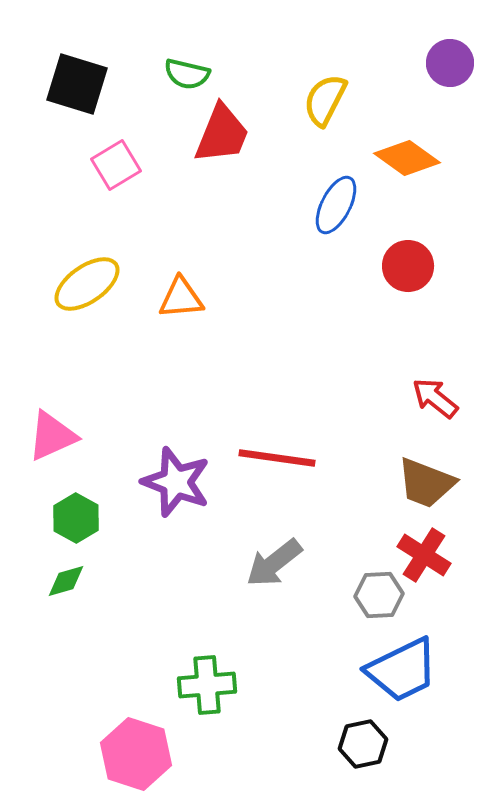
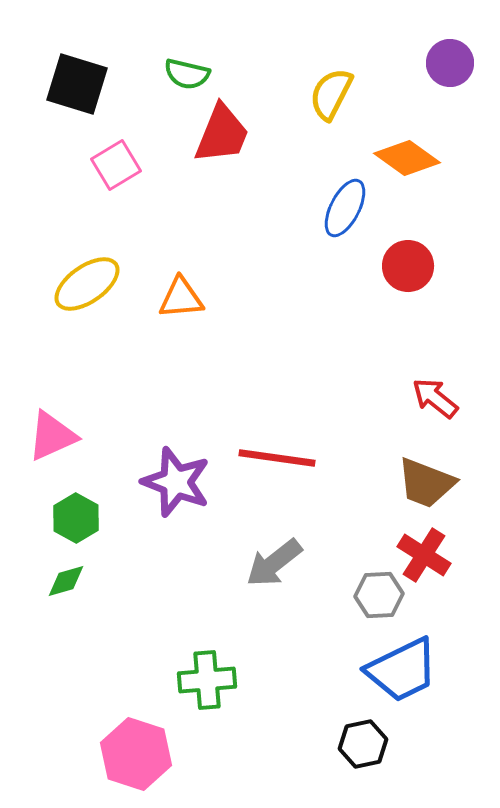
yellow semicircle: moved 6 px right, 6 px up
blue ellipse: moved 9 px right, 3 px down
green cross: moved 5 px up
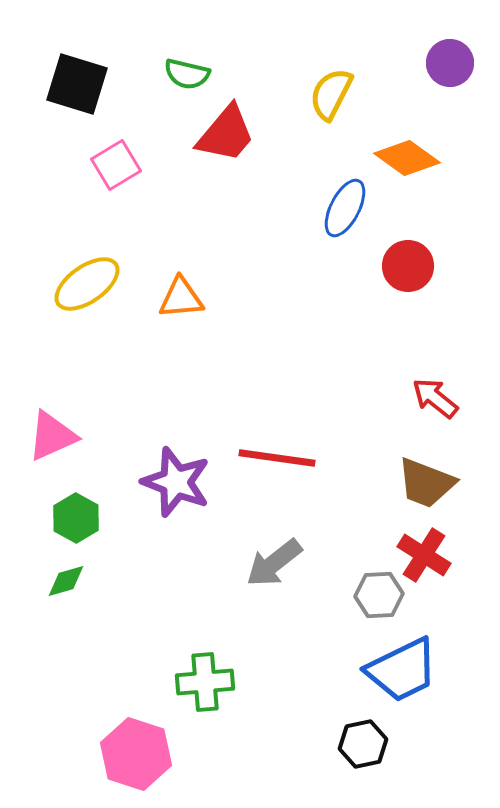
red trapezoid: moved 4 px right; rotated 18 degrees clockwise
green cross: moved 2 px left, 2 px down
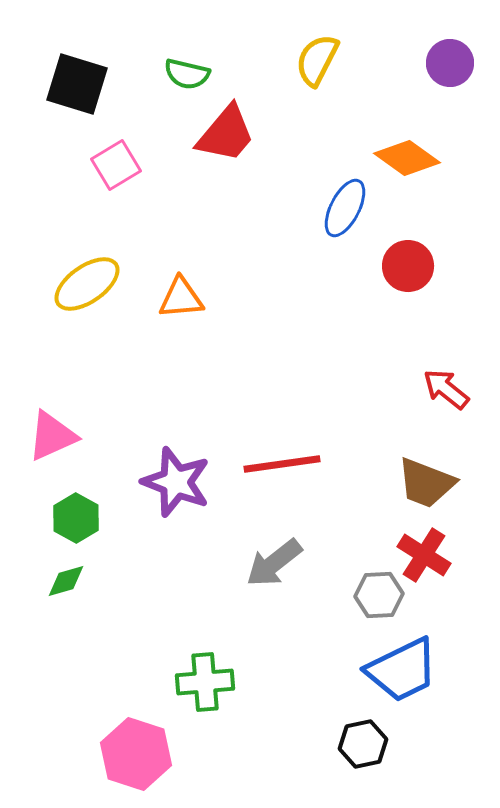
yellow semicircle: moved 14 px left, 34 px up
red arrow: moved 11 px right, 9 px up
red line: moved 5 px right, 6 px down; rotated 16 degrees counterclockwise
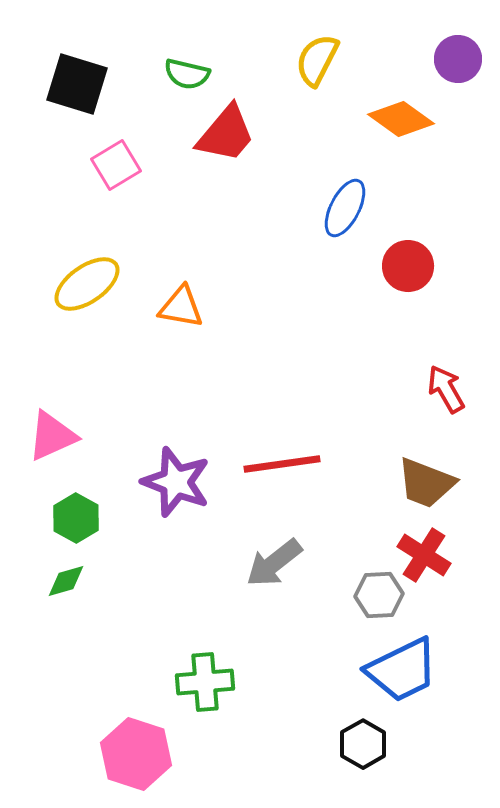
purple circle: moved 8 px right, 4 px up
orange diamond: moved 6 px left, 39 px up
orange triangle: moved 9 px down; rotated 15 degrees clockwise
red arrow: rotated 21 degrees clockwise
black hexagon: rotated 18 degrees counterclockwise
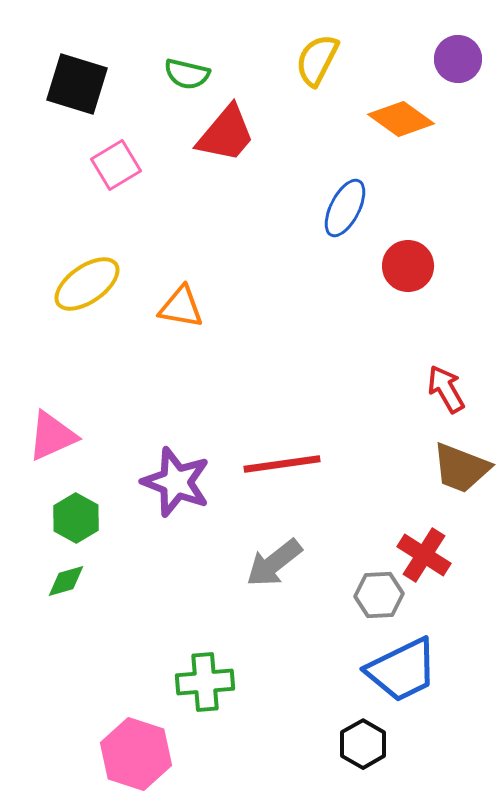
brown trapezoid: moved 35 px right, 15 px up
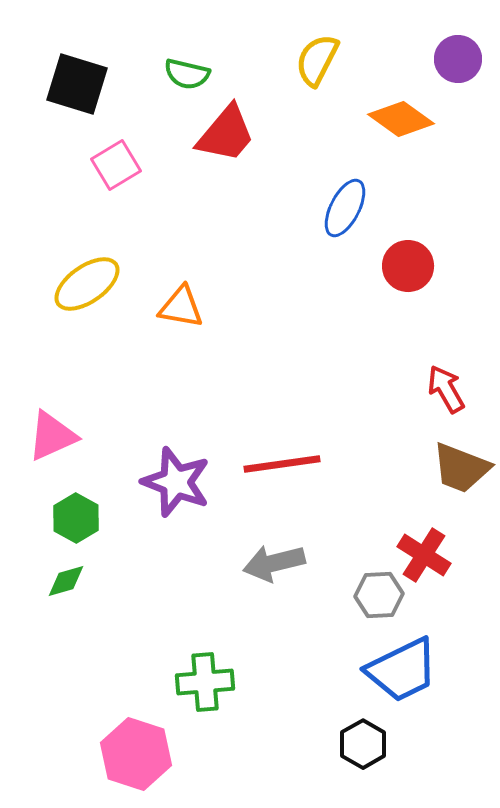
gray arrow: rotated 24 degrees clockwise
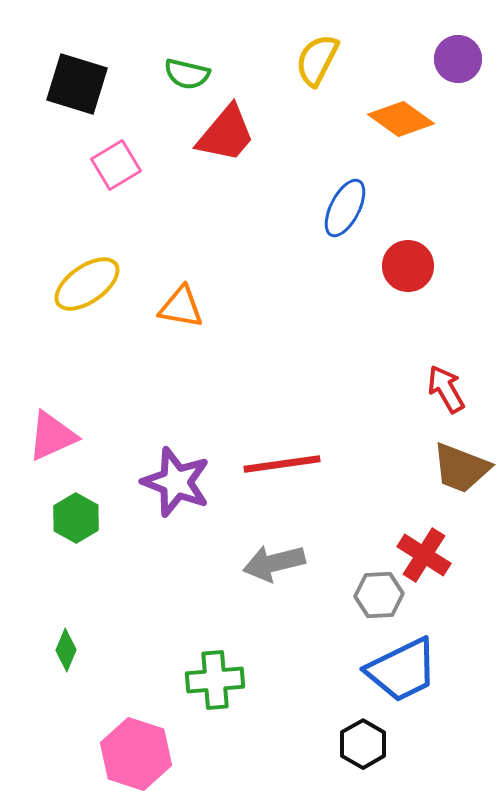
green diamond: moved 69 px down; rotated 51 degrees counterclockwise
green cross: moved 10 px right, 2 px up
